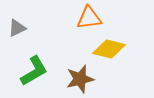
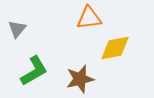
gray triangle: moved 1 px down; rotated 24 degrees counterclockwise
yellow diamond: moved 6 px right, 1 px up; rotated 24 degrees counterclockwise
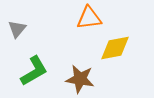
brown star: rotated 24 degrees clockwise
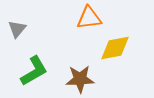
brown star: rotated 12 degrees counterclockwise
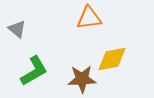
gray triangle: rotated 30 degrees counterclockwise
yellow diamond: moved 3 px left, 11 px down
brown star: moved 2 px right
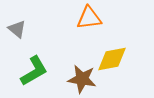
brown star: rotated 12 degrees clockwise
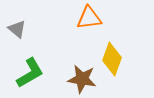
yellow diamond: rotated 60 degrees counterclockwise
green L-shape: moved 4 px left, 2 px down
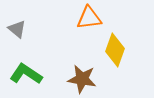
yellow diamond: moved 3 px right, 9 px up
green L-shape: moved 4 px left, 1 px down; rotated 116 degrees counterclockwise
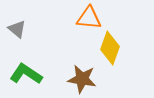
orange triangle: rotated 12 degrees clockwise
yellow diamond: moved 5 px left, 2 px up
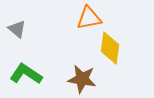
orange triangle: rotated 16 degrees counterclockwise
yellow diamond: rotated 12 degrees counterclockwise
